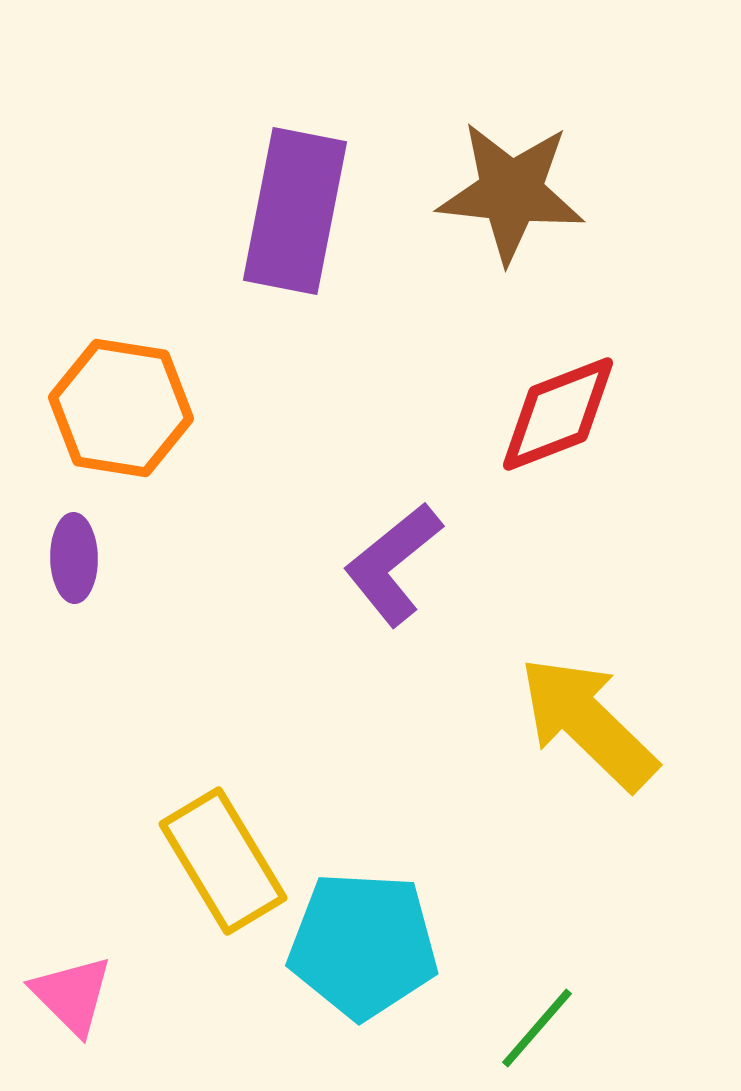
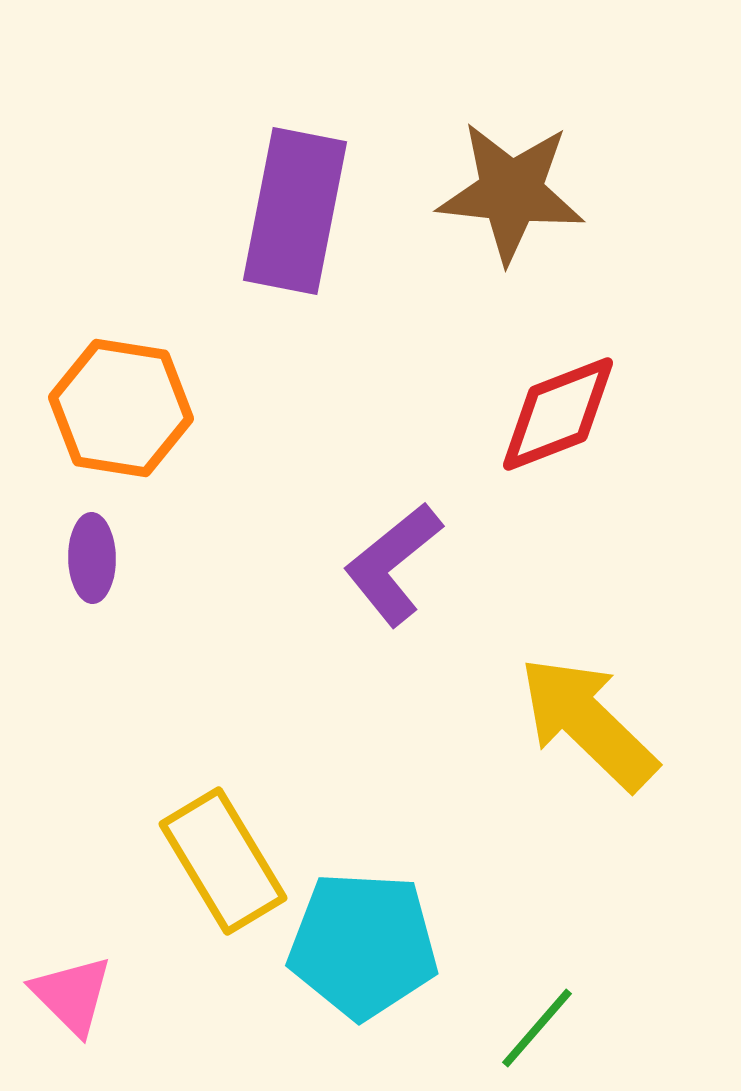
purple ellipse: moved 18 px right
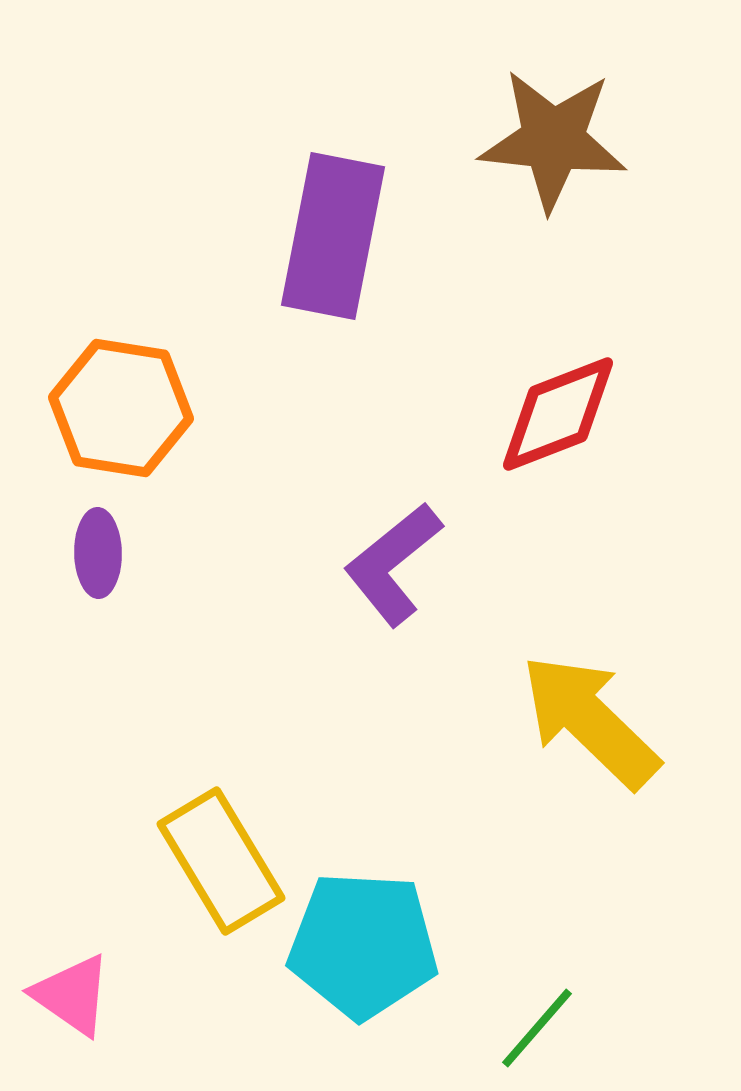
brown star: moved 42 px right, 52 px up
purple rectangle: moved 38 px right, 25 px down
purple ellipse: moved 6 px right, 5 px up
yellow arrow: moved 2 px right, 2 px up
yellow rectangle: moved 2 px left
pink triangle: rotated 10 degrees counterclockwise
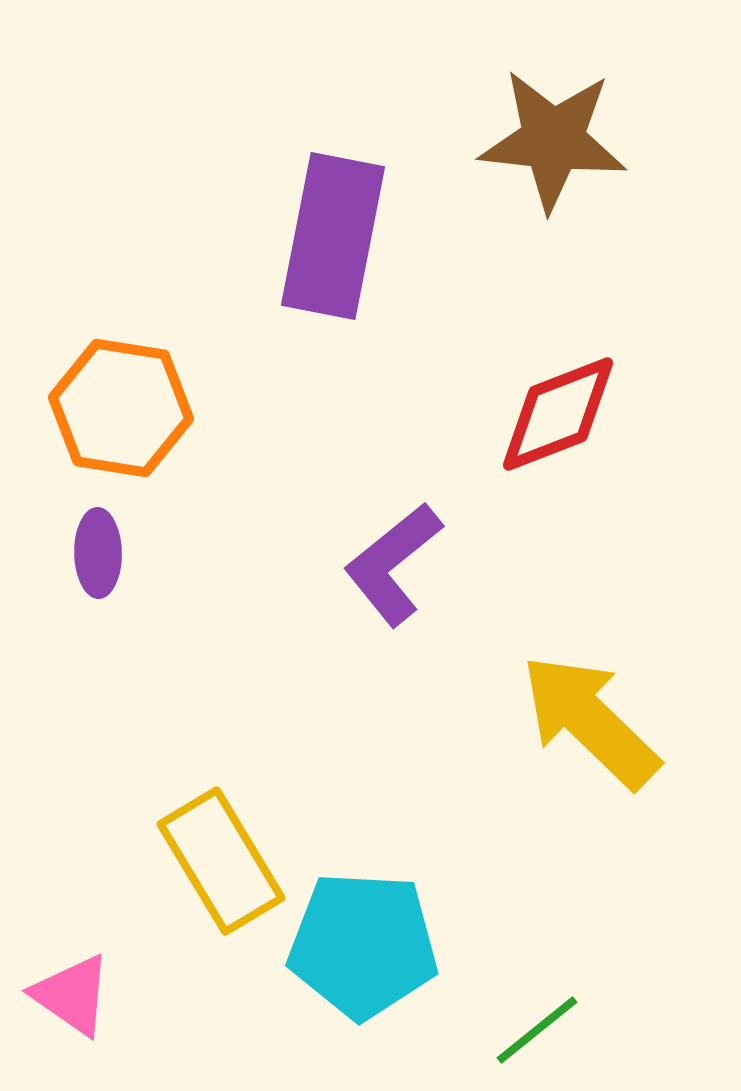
green line: moved 2 px down; rotated 10 degrees clockwise
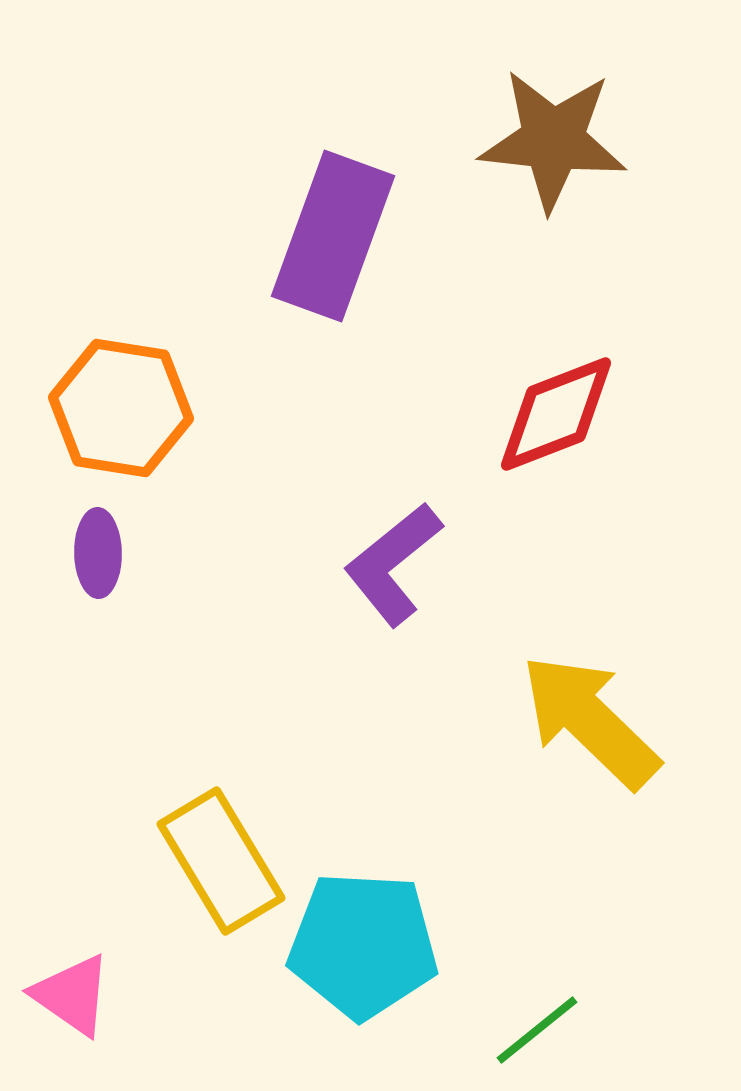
purple rectangle: rotated 9 degrees clockwise
red diamond: moved 2 px left
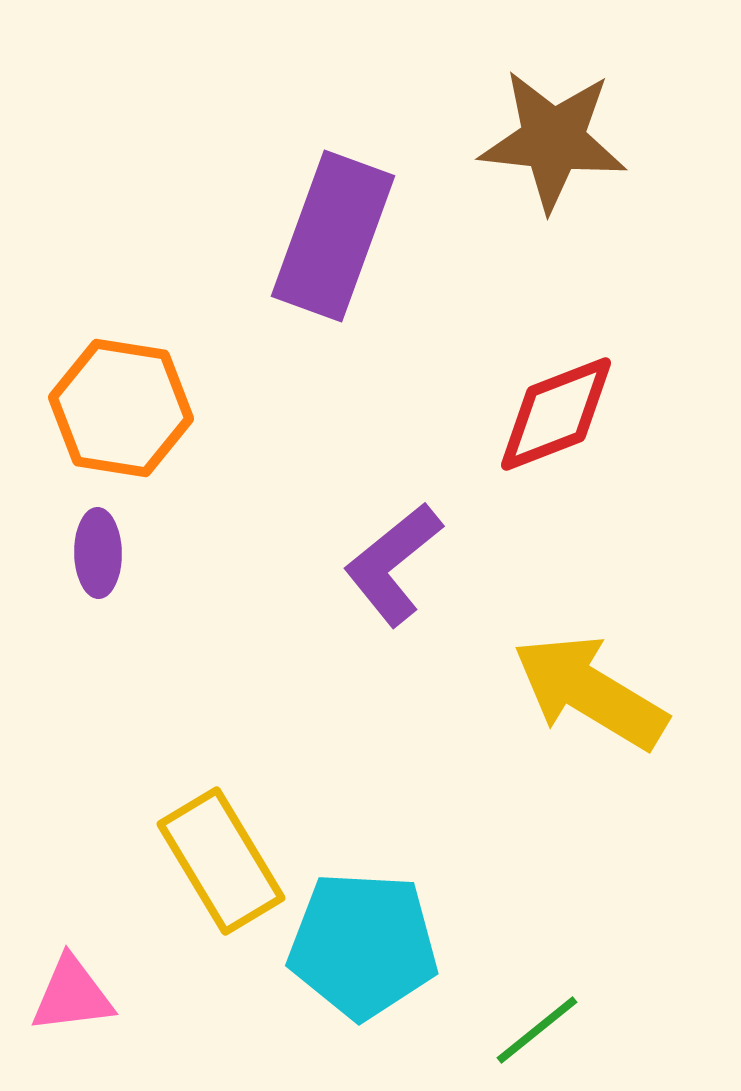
yellow arrow: moved 29 px up; rotated 13 degrees counterclockwise
pink triangle: rotated 42 degrees counterclockwise
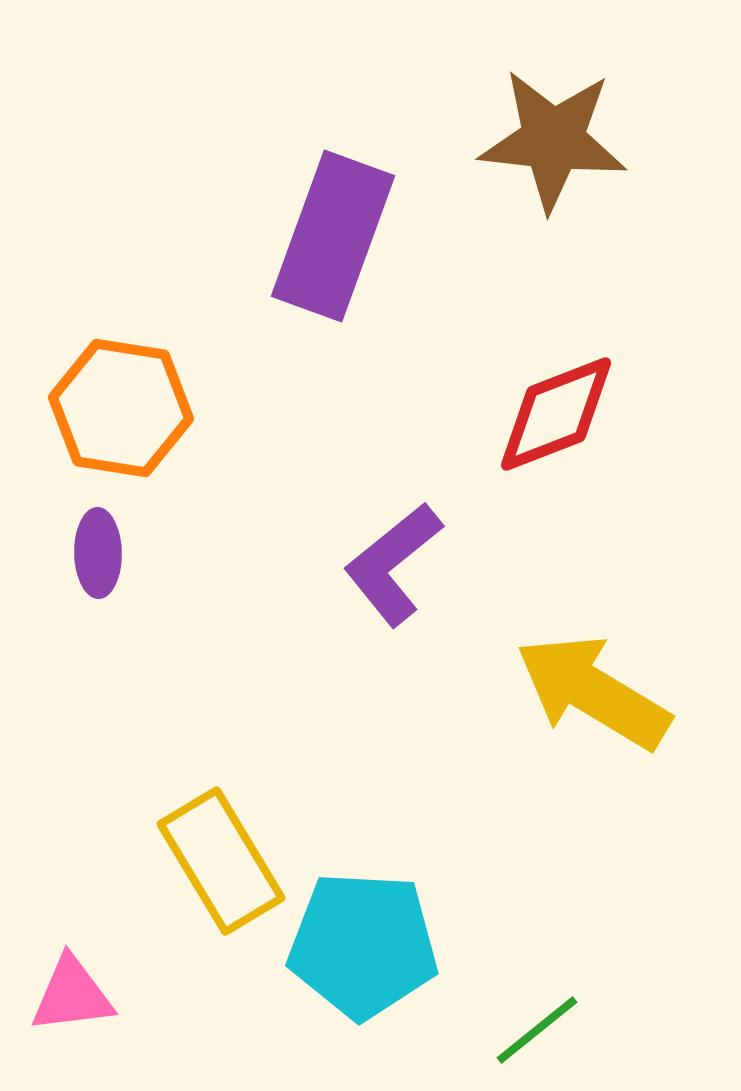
yellow arrow: moved 3 px right
